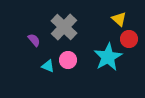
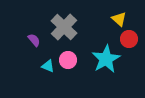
cyan star: moved 2 px left, 2 px down
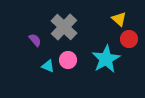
purple semicircle: moved 1 px right
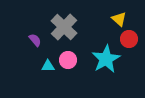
cyan triangle: rotated 24 degrees counterclockwise
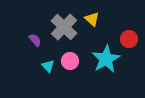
yellow triangle: moved 27 px left
pink circle: moved 2 px right, 1 px down
cyan triangle: rotated 48 degrees clockwise
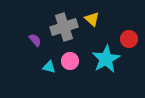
gray cross: rotated 28 degrees clockwise
cyan triangle: moved 1 px right, 1 px down; rotated 32 degrees counterclockwise
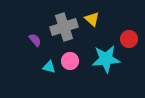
cyan star: rotated 24 degrees clockwise
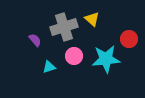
pink circle: moved 4 px right, 5 px up
cyan triangle: rotated 32 degrees counterclockwise
